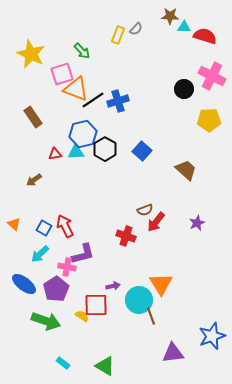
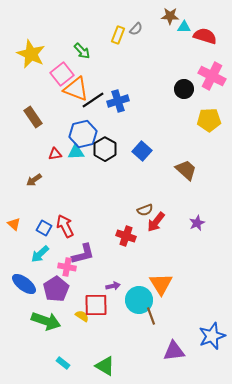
pink square at (62, 74): rotated 20 degrees counterclockwise
purple triangle at (173, 353): moved 1 px right, 2 px up
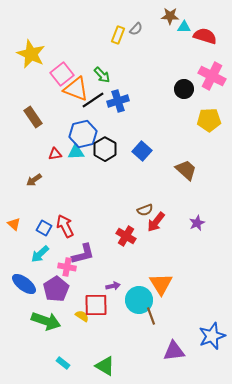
green arrow at (82, 51): moved 20 px right, 24 px down
red cross at (126, 236): rotated 12 degrees clockwise
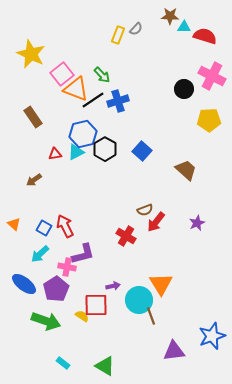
cyan triangle at (76, 152): rotated 24 degrees counterclockwise
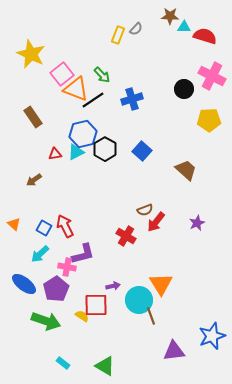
blue cross at (118, 101): moved 14 px right, 2 px up
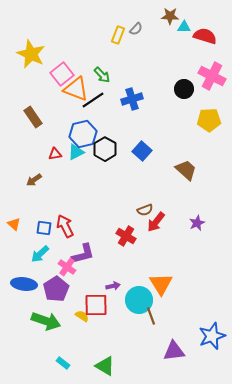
blue square at (44, 228): rotated 21 degrees counterclockwise
pink cross at (67, 267): rotated 24 degrees clockwise
blue ellipse at (24, 284): rotated 30 degrees counterclockwise
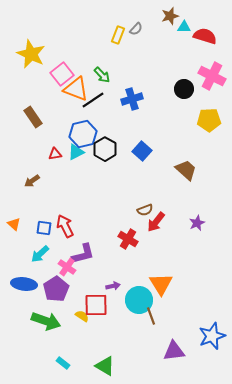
brown star at (170, 16): rotated 18 degrees counterclockwise
brown arrow at (34, 180): moved 2 px left, 1 px down
red cross at (126, 236): moved 2 px right, 3 px down
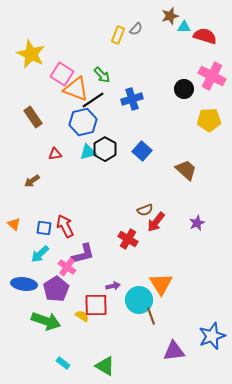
pink square at (62, 74): rotated 20 degrees counterclockwise
blue hexagon at (83, 134): moved 12 px up
cyan triangle at (76, 152): moved 12 px right; rotated 12 degrees clockwise
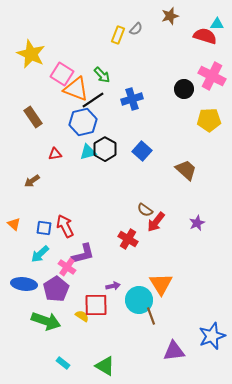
cyan triangle at (184, 27): moved 33 px right, 3 px up
brown semicircle at (145, 210): rotated 56 degrees clockwise
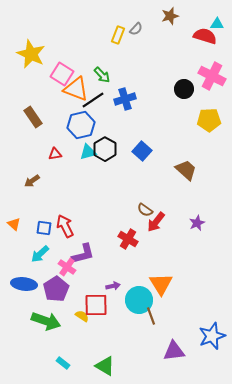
blue cross at (132, 99): moved 7 px left
blue hexagon at (83, 122): moved 2 px left, 3 px down
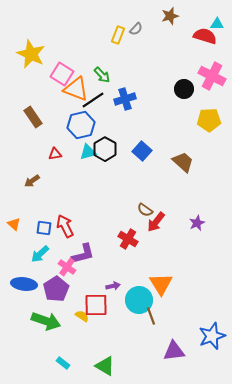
brown trapezoid at (186, 170): moved 3 px left, 8 px up
